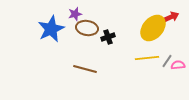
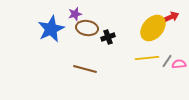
pink semicircle: moved 1 px right, 1 px up
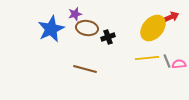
gray line: rotated 56 degrees counterclockwise
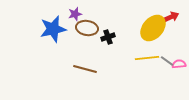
blue star: moved 2 px right; rotated 12 degrees clockwise
gray line: rotated 32 degrees counterclockwise
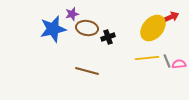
purple star: moved 3 px left
gray line: rotated 32 degrees clockwise
brown line: moved 2 px right, 2 px down
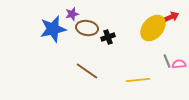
yellow line: moved 9 px left, 22 px down
brown line: rotated 20 degrees clockwise
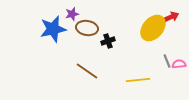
black cross: moved 4 px down
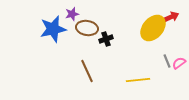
black cross: moved 2 px left, 2 px up
pink semicircle: moved 1 px up; rotated 32 degrees counterclockwise
brown line: rotated 30 degrees clockwise
